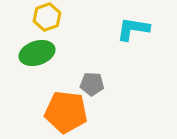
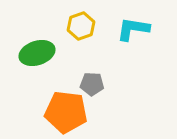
yellow hexagon: moved 34 px right, 9 px down
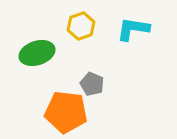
gray pentagon: rotated 20 degrees clockwise
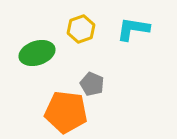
yellow hexagon: moved 3 px down
